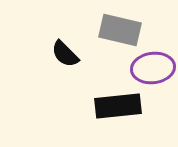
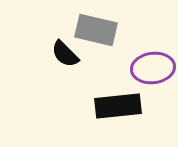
gray rectangle: moved 24 px left
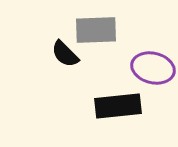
gray rectangle: rotated 15 degrees counterclockwise
purple ellipse: rotated 21 degrees clockwise
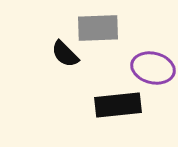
gray rectangle: moved 2 px right, 2 px up
black rectangle: moved 1 px up
